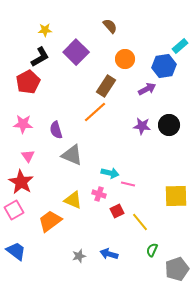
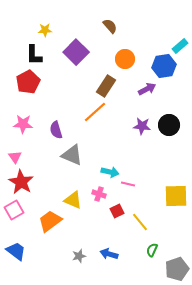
black L-shape: moved 6 px left, 2 px up; rotated 120 degrees clockwise
pink triangle: moved 13 px left, 1 px down
cyan arrow: moved 1 px up
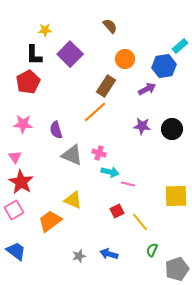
purple square: moved 6 px left, 2 px down
black circle: moved 3 px right, 4 px down
pink cross: moved 41 px up
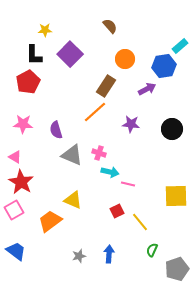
purple star: moved 11 px left, 2 px up
pink triangle: rotated 24 degrees counterclockwise
blue arrow: rotated 78 degrees clockwise
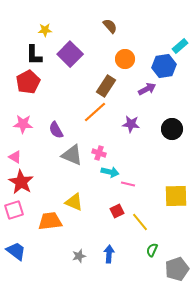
purple semicircle: rotated 12 degrees counterclockwise
yellow triangle: moved 1 px right, 2 px down
pink square: rotated 12 degrees clockwise
orange trapezoid: rotated 30 degrees clockwise
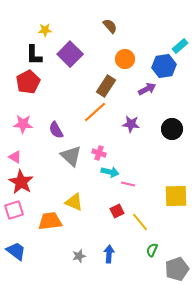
gray triangle: moved 1 px left, 1 px down; rotated 20 degrees clockwise
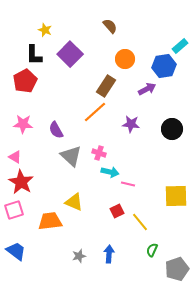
yellow star: rotated 24 degrees clockwise
red pentagon: moved 3 px left, 1 px up
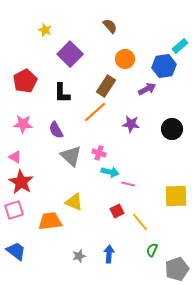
black L-shape: moved 28 px right, 38 px down
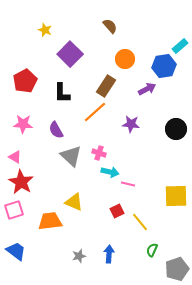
black circle: moved 4 px right
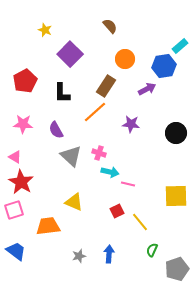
black circle: moved 4 px down
orange trapezoid: moved 2 px left, 5 px down
